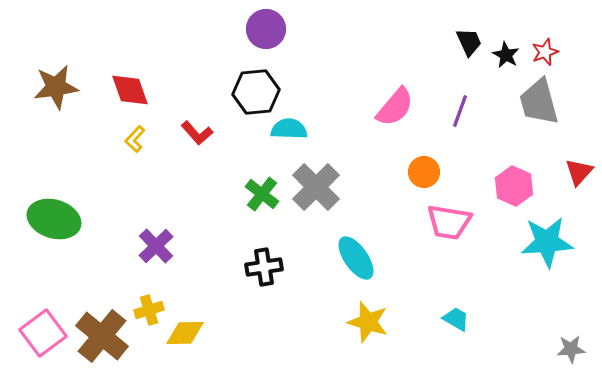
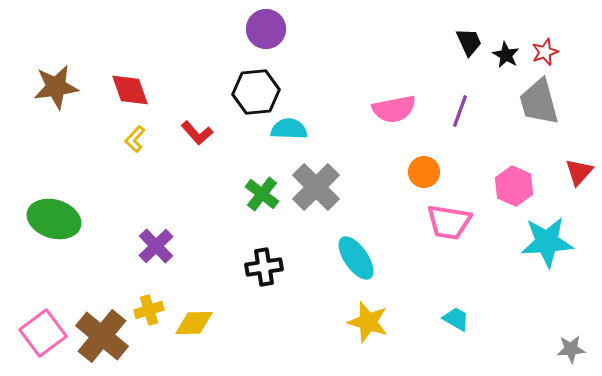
pink semicircle: moved 1 px left, 2 px down; rotated 39 degrees clockwise
yellow diamond: moved 9 px right, 10 px up
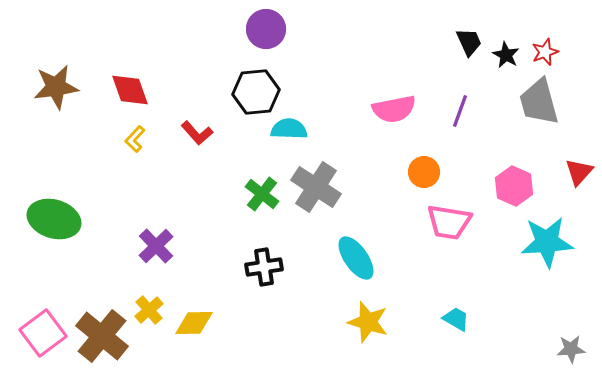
gray cross: rotated 12 degrees counterclockwise
yellow cross: rotated 24 degrees counterclockwise
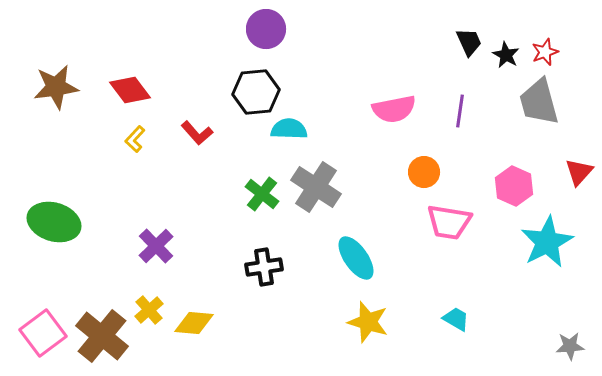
red diamond: rotated 18 degrees counterclockwise
purple line: rotated 12 degrees counterclockwise
green ellipse: moved 3 px down
cyan star: rotated 24 degrees counterclockwise
yellow diamond: rotated 6 degrees clockwise
gray star: moved 1 px left, 3 px up
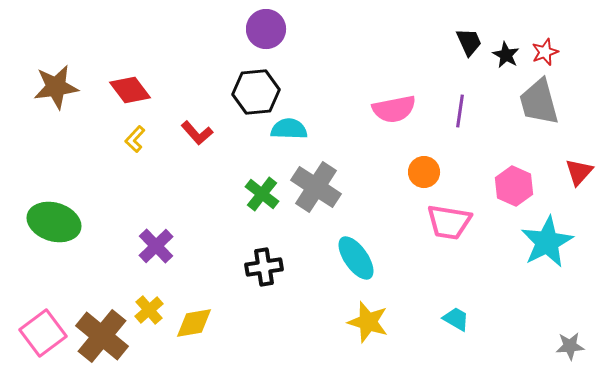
yellow diamond: rotated 15 degrees counterclockwise
